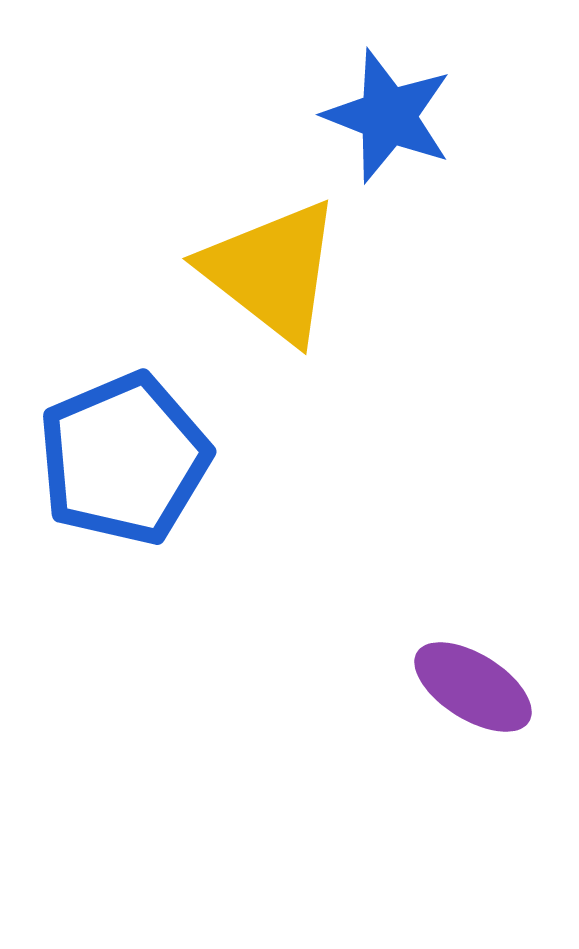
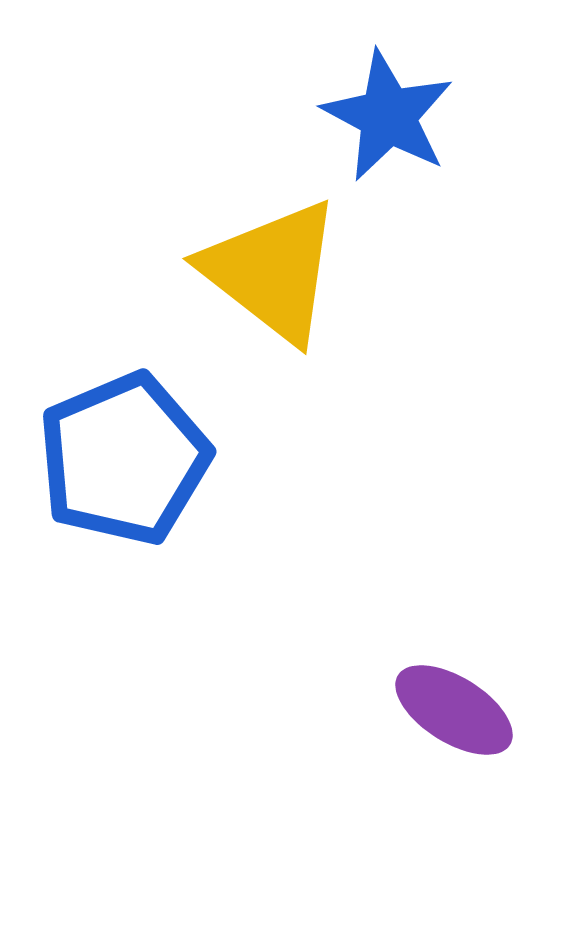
blue star: rotated 7 degrees clockwise
purple ellipse: moved 19 px left, 23 px down
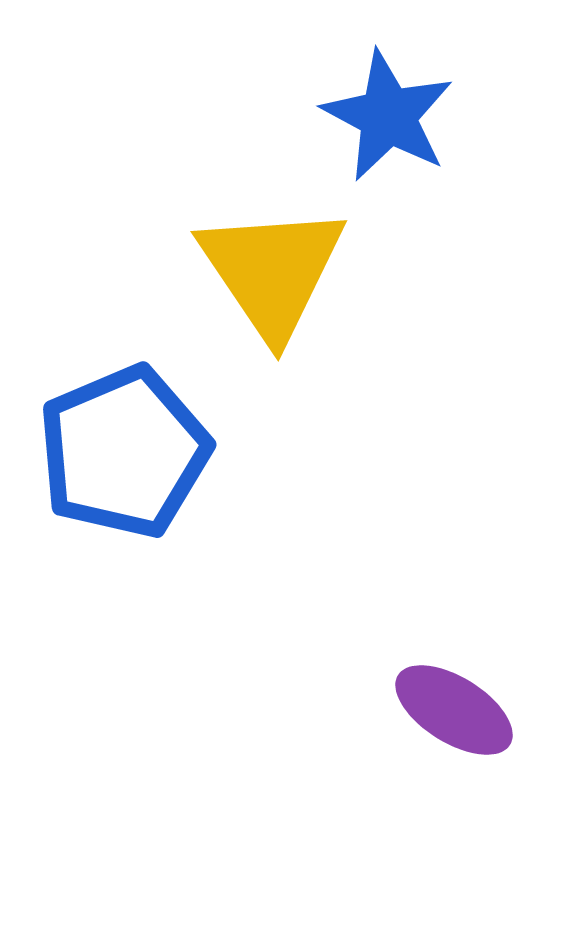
yellow triangle: rotated 18 degrees clockwise
blue pentagon: moved 7 px up
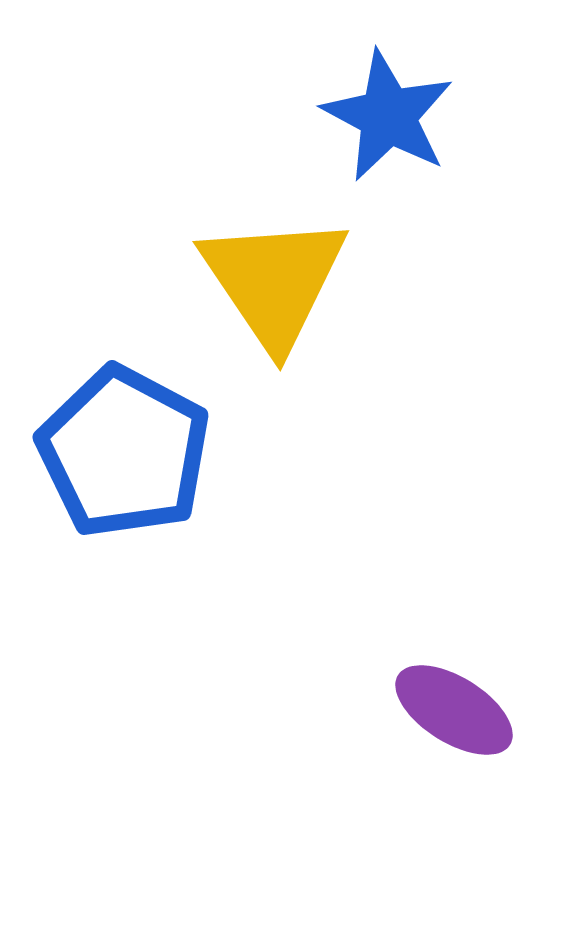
yellow triangle: moved 2 px right, 10 px down
blue pentagon: rotated 21 degrees counterclockwise
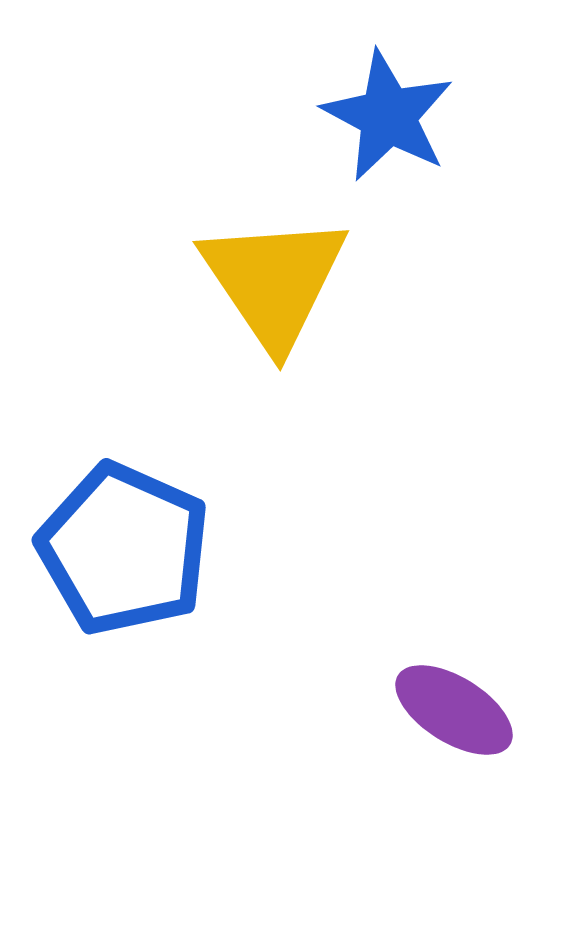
blue pentagon: moved 97 px down; rotated 4 degrees counterclockwise
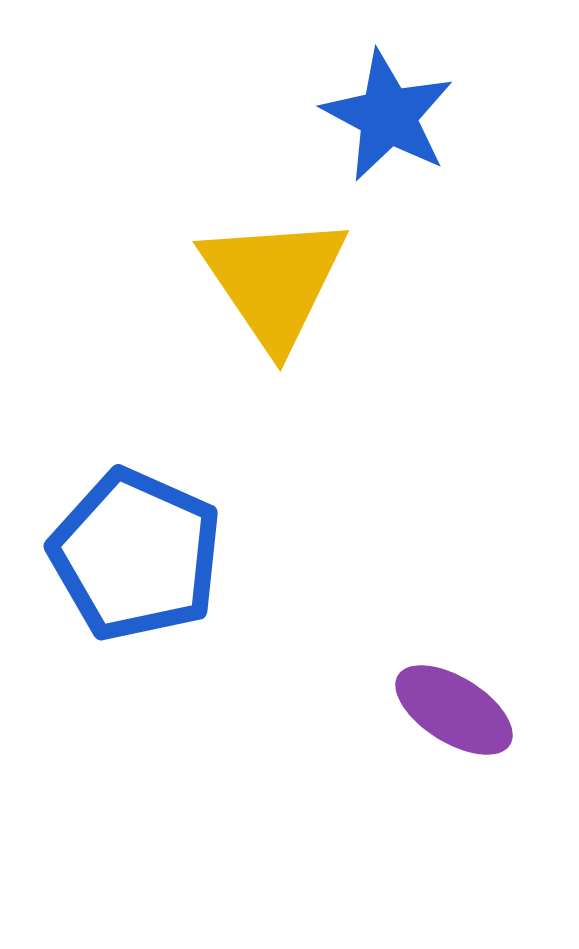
blue pentagon: moved 12 px right, 6 px down
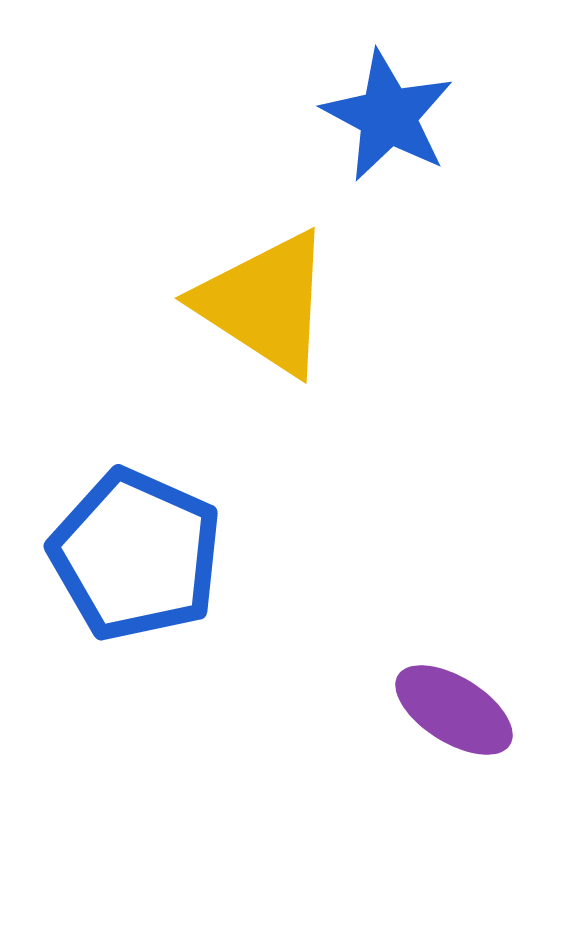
yellow triangle: moved 9 px left, 22 px down; rotated 23 degrees counterclockwise
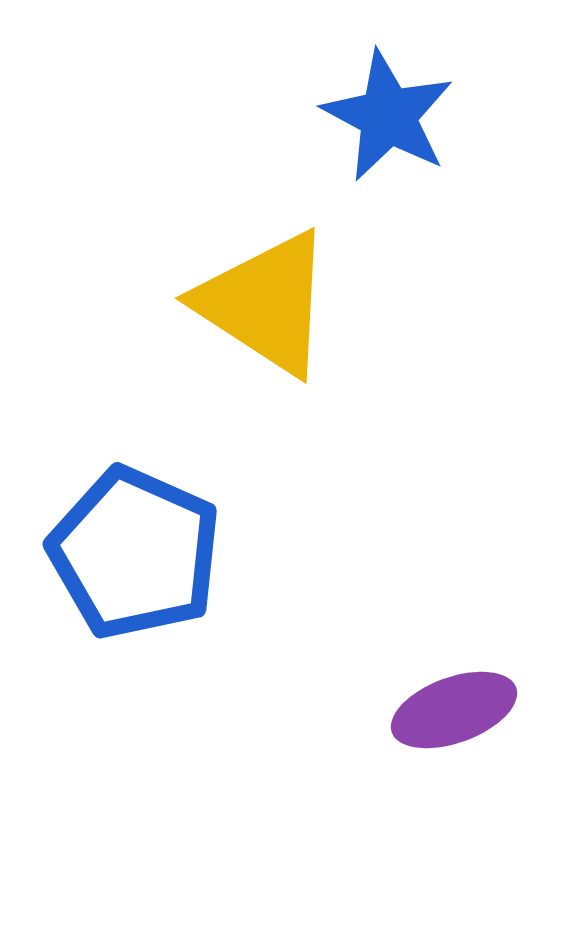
blue pentagon: moved 1 px left, 2 px up
purple ellipse: rotated 52 degrees counterclockwise
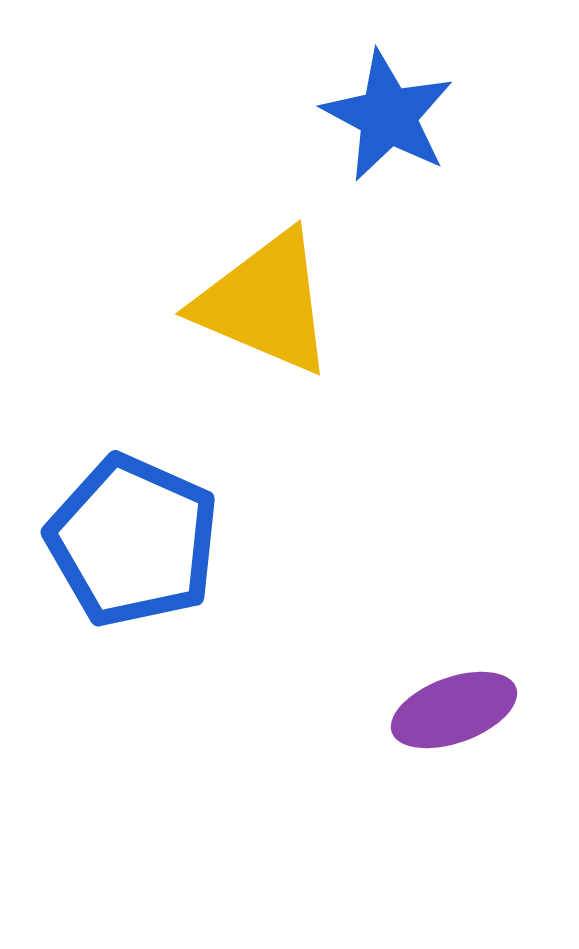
yellow triangle: rotated 10 degrees counterclockwise
blue pentagon: moved 2 px left, 12 px up
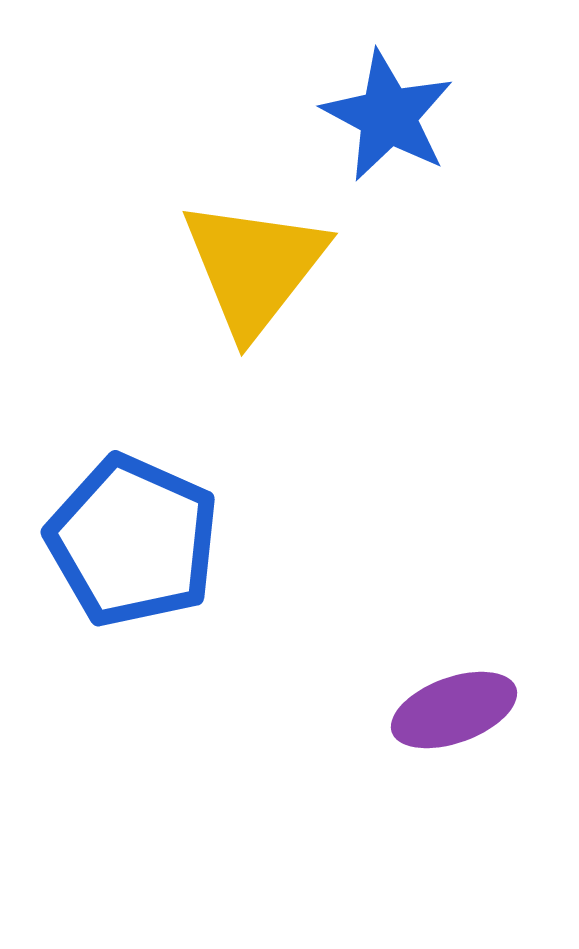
yellow triangle: moved 11 px left, 36 px up; rotated 45 degrees clockwise
